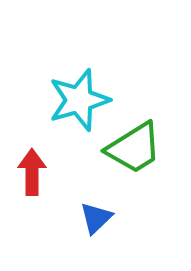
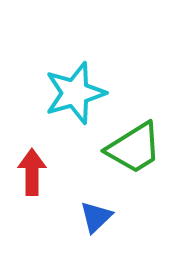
cyan star: moved 4 px left, 7 px up
blue triangle: moved 1 px up
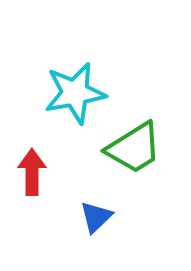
cyan star: rotated 6 degrees clockwise
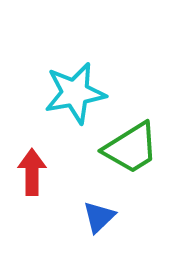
green trapezoid: moved 3 px left
blue triangle: moved 3 px right
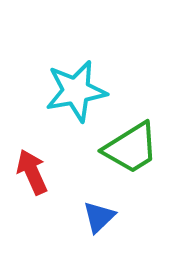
cyan star: moved 1 px right, 2 px up
red arrow: rotated 24 degrees counterclockwise
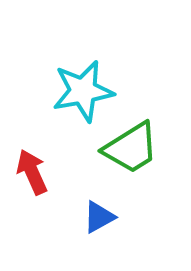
cyan star: moved 7 px right
blue triangle: rotated 15 degrees clockwise
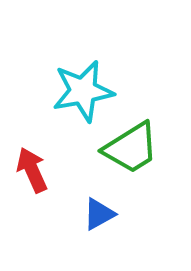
red arrow: moved 2 px up
blue triangle: moved 3 px up
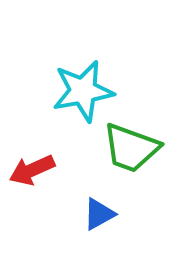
green trapezoid: rotated 52 degrees clockwise
red arrow: rotated 90 degrees counterclockwise
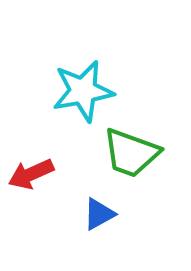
green trapezoid: moved 5 px down
red arrow: moved 1 px left, 4 px down
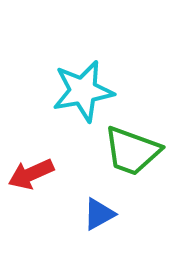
green trapezoid: moved 1 px right, 2 px up
